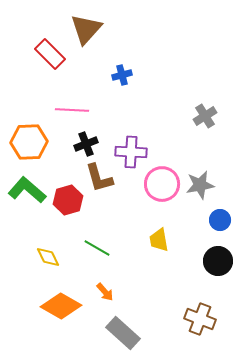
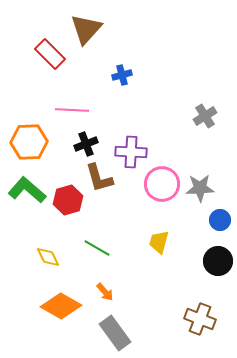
gray star: moved 3 px down; rotated 8 degrees clockwise
yellow trapezoid: moved 2 px down; rotated 25 degrees clockwise
gray rectangle: moved 8 px left; rotated 12 degrees clockwise
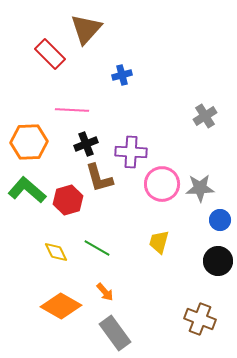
yellow diamond: moved 8 px right, 5 px up
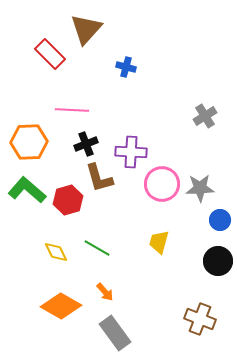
blue cross: moved 4 px right, 8 px up; rotated 30 degrees clockwise
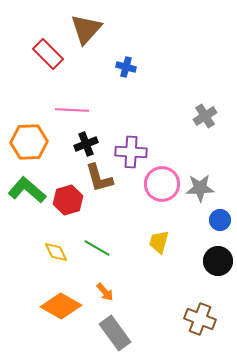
red rectangle: moved 2 px left
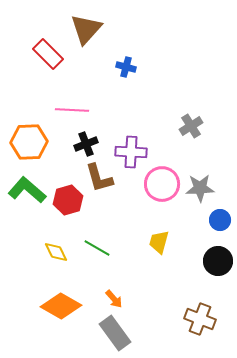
gray cross: moved 14 px left, 10 px down
orange arrow: moved 9 px right, 7 px down
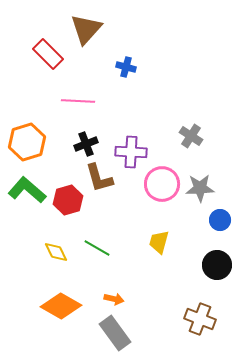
pink line: moved 6 px right, 9 px up
gray cross: moved 10 px down; rotated 25 degrees counterclockwise
orange hexagon: moved 2 px left; rotated 15 degrees counterclockwise
black circle: moved 1 px left, 4 px down
orange arrow: rotated 36 degrees counterclockwise
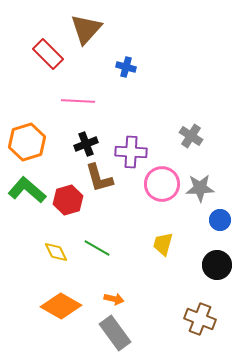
yellow trapezoid: moved 4 px right, 2 px down
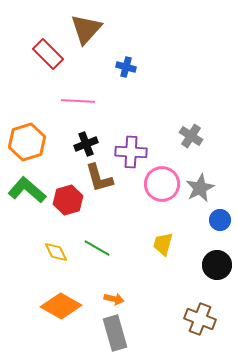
gray star: rotated 24 degrees counterclockwise
gray rectangle: rotated 20 degrees clockwise
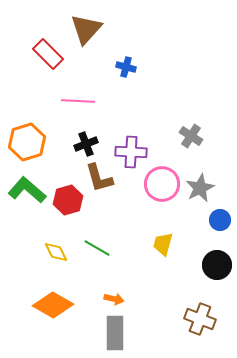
orange diamond: moved 8 px left, 1 px up
gray rectangle: rotated 16 degrees clockwise
